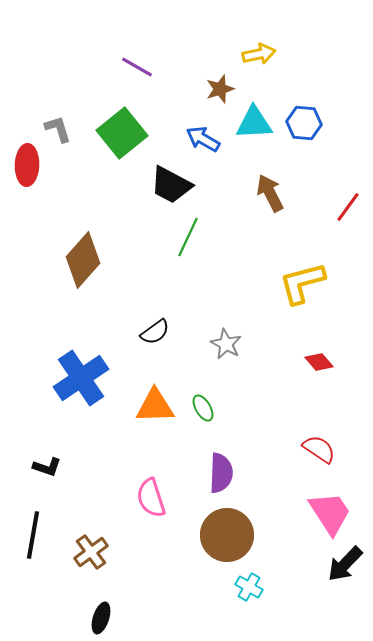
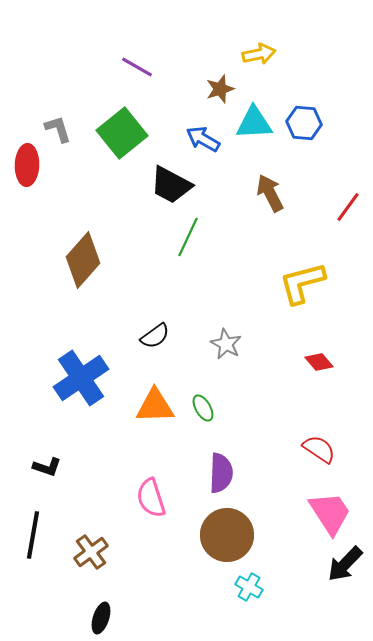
black semicircle: moved 4 px down
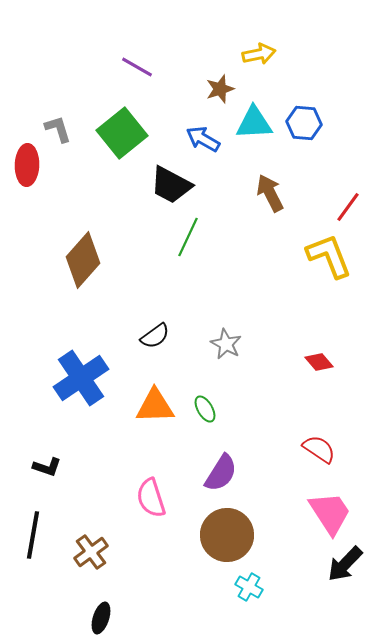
yellow L-shape: moved 27 px right, 27 px up; rotated 84 degrees clockwise
green ellipse: moved 2 px right, 1 px down
purple semicircle: rotated 30 degrees clockwise
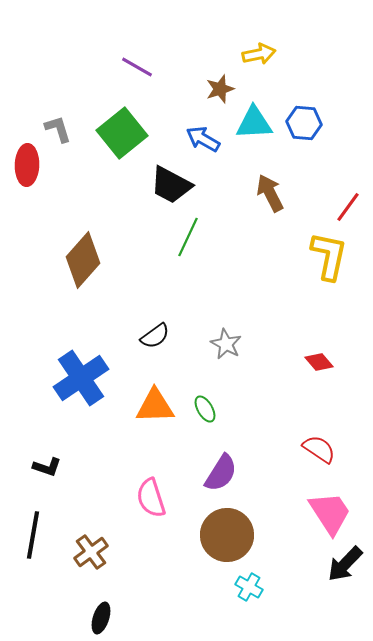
yellow L-shape: rotated 33 degrees clockwise
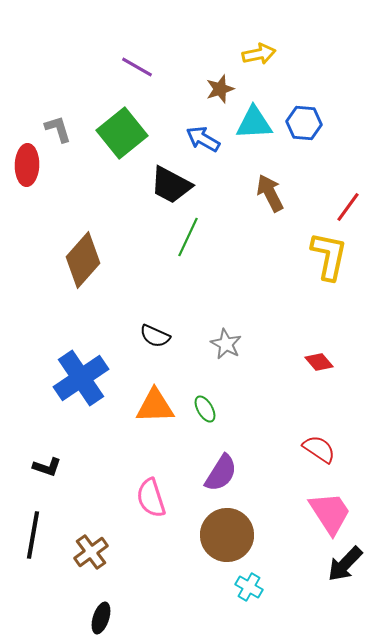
black semicircle: rotated 60 degrees clockwise
